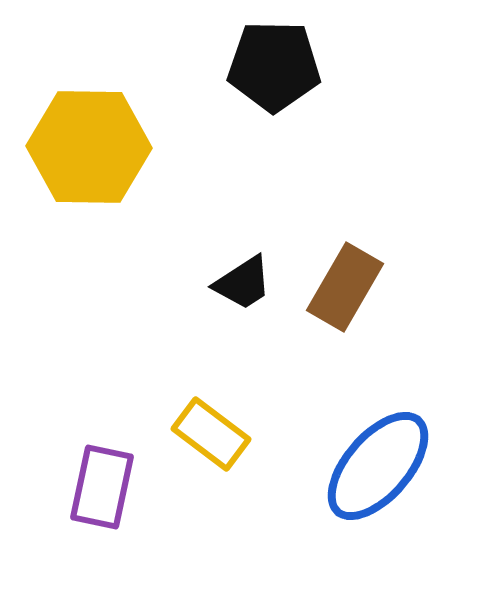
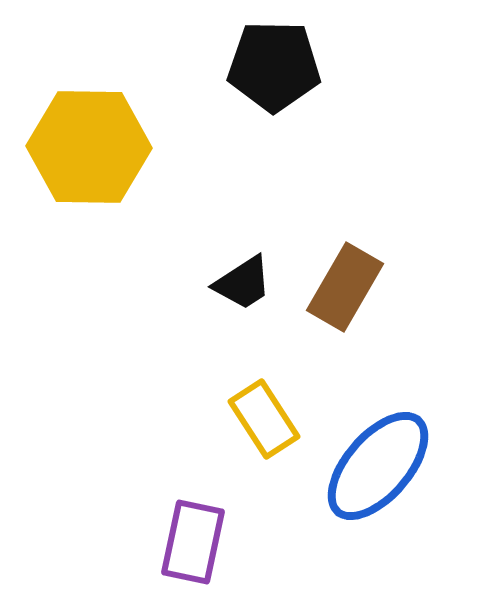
yellow rectangle: moved 53 px right, 15 px up; rotated 20 degrees clockwise
purple rectangle: moved 91 px right, 55 px down
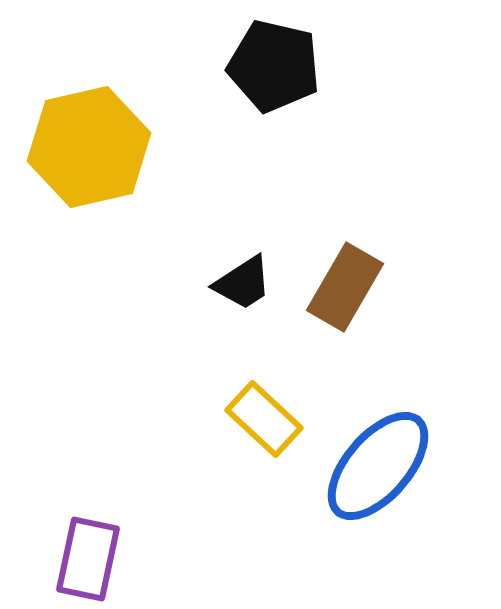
black pentagon: rotated 12 degrees clockwise
yellow hexagon: rotated 14 degrees counterclockwise
yellow rectangle: rotated 14 degrees counterclockwise
purple rectangle: moved 105 px left, 17 px down
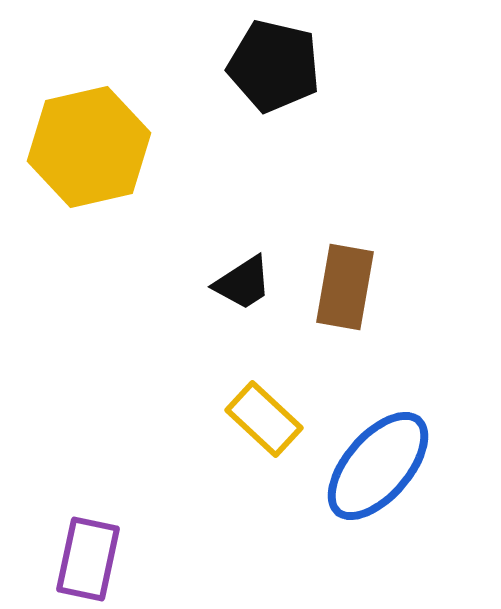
brown rectangle: rotated 20 degrees counterclockwise
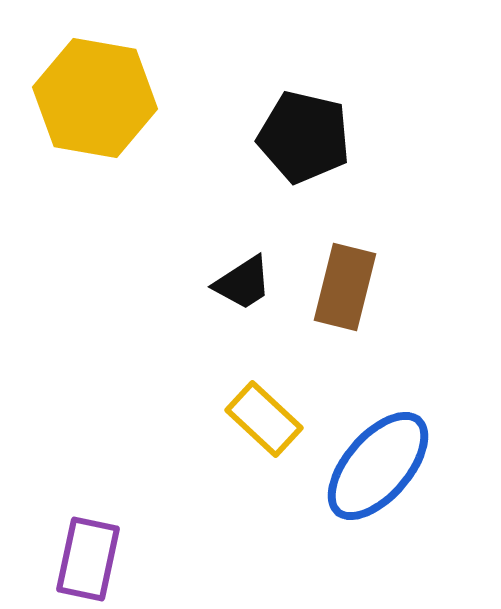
black pentagon: moved 30 px right, 71 px down
yellow hexagon: moved 6 px right, 49 px up; rotated 23 degrees clockwise
brown rectangle: rotated 4 degrees clockwise
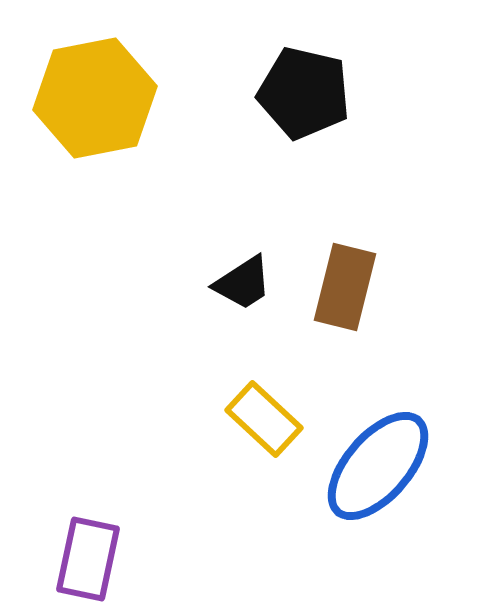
yellow hexagon: rotated 21 degrees counterclockwise
black pentagon: moved 44 px up
